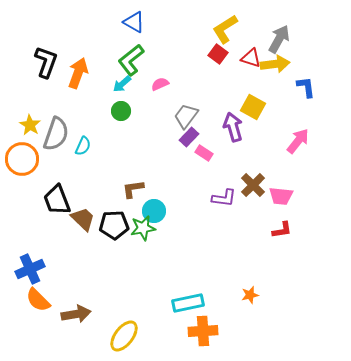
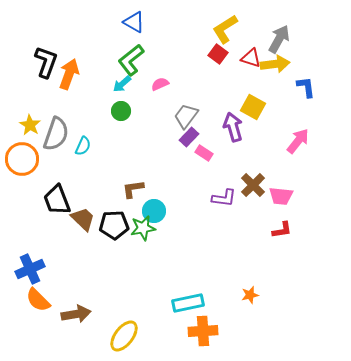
orange arrow: moved 9 px left, 1 px down
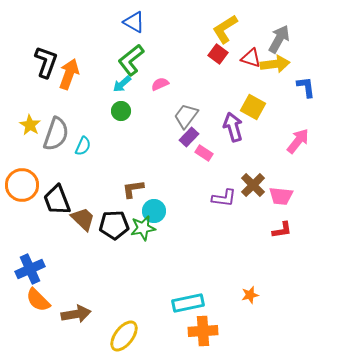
orange circle: moved 26 px down
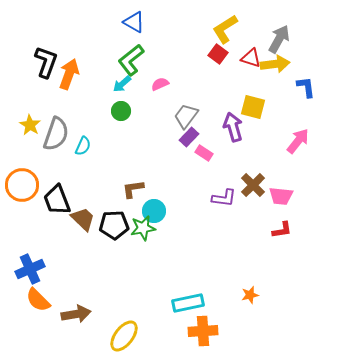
yellow square: rotated 15 degrees counterclockwise
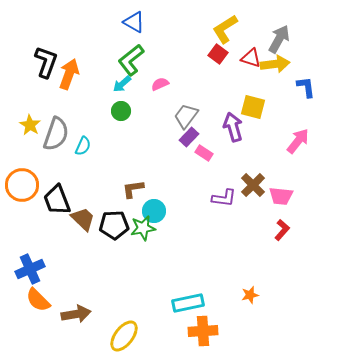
red L-shape: rotated 40 degrees counterclockwise
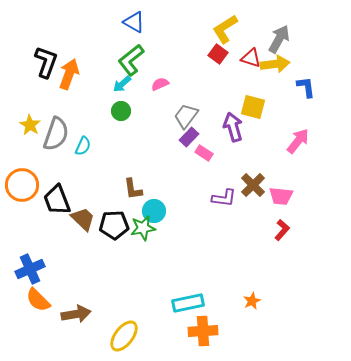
brown L-shape: rotated 90 degrees counterclockwise
orange star: moved 2 px right, 6 px down; rotated 12 degrees counterclockwise
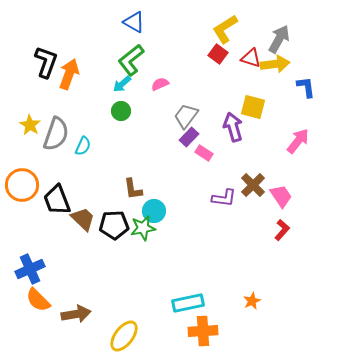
pink trapezoid: rotated 130 degrees counterclockwise
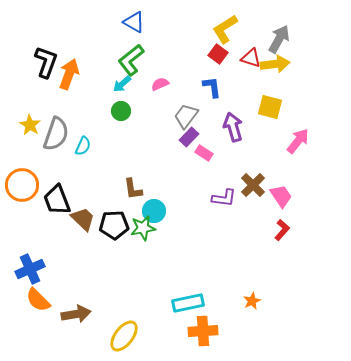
blue L-shape: moved 94 px left
yellow square: moved 17 px right
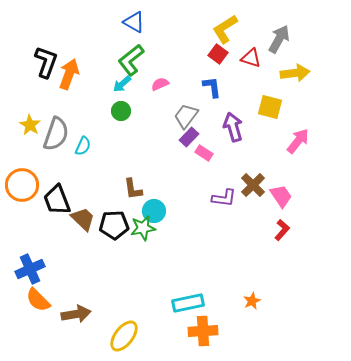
yellow arrow: moved 20 px right, 9 px down
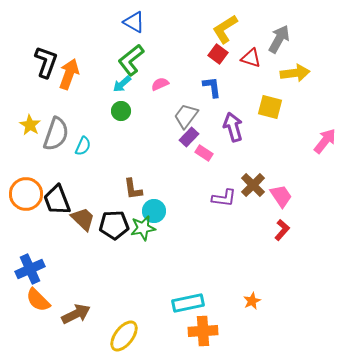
pink arrow: moved 27 px right
orange circle: moved 4 px right, 9 px down
brown arrow: rotated 16 degrees counterclockwise
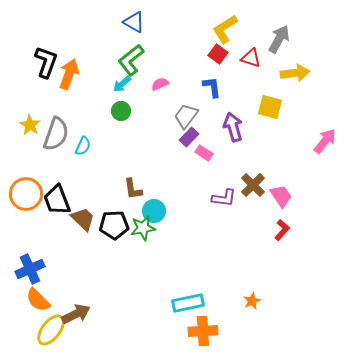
yellow ellipse: moved 73 px left, 6 px up
